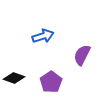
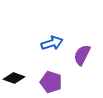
blue arrow: moved 9 px right, 7 px down
purple pentagon: rotated 20 degrees counterclockwise
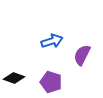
blue arrow: moved 2 px up
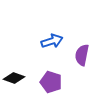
purple semicircle: rotated 15 degrees counterclockwise
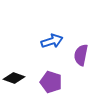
purple semicircle: moved 1 px left
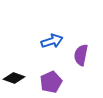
purple pentagon: rotated 30 degrees clockwise
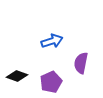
purple semicircle: moved 8 px down
black diamond: moved 3 px right, 2 px up
